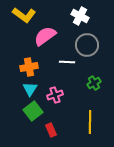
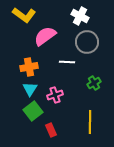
gray circle: moved 3 px up
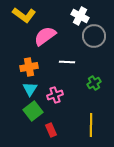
gray circle: moved 7 px right, 6 px up
yellow line: moved 1 px right, 3 px down
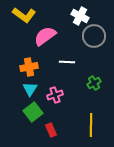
green square: moved 1 px down
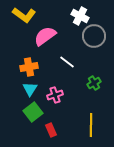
white line: rotated 35 degrees clockwise
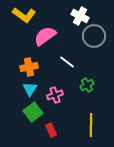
green cross: moved 7 px left, 2 px down
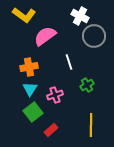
white line: moved 2 px right; rotated 35 degrees clockwise
red rectangle: rotated 72 degrees clockwise
